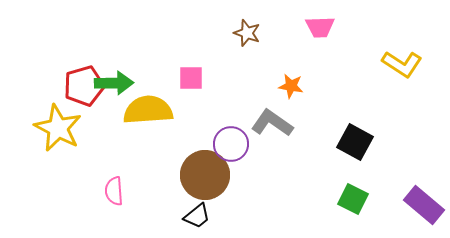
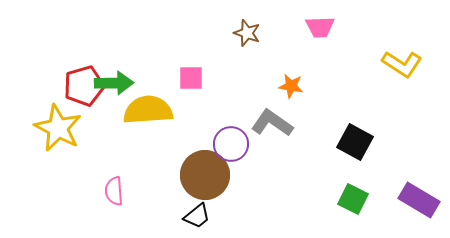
purple rectangle: moved 5 px left, 5 px up; rotated 9 degrees counterclockwise
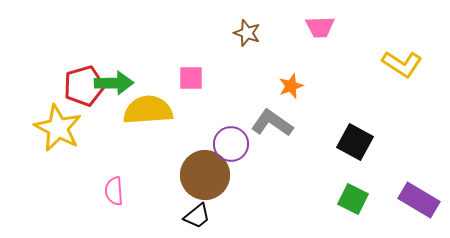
orange star: rotated 30 degrees counterclockwise
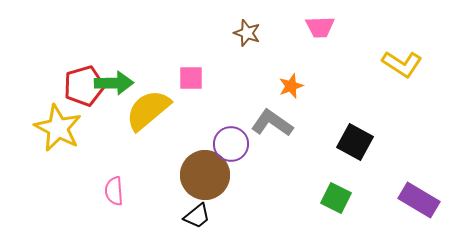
yellow semicircle: rotated 36 degrees counterclockwise
green square: moved 17 px left, 1 px up
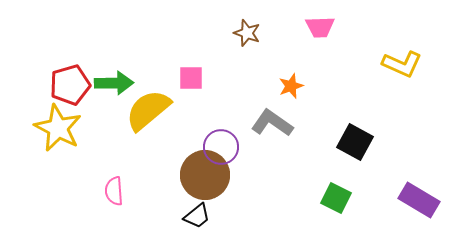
yellow L-shape: rotated 9 degrees counterclockwise
red pentagon: moved 14 px left, 1 px up
purple circle: moved 10 px left, 3 px down
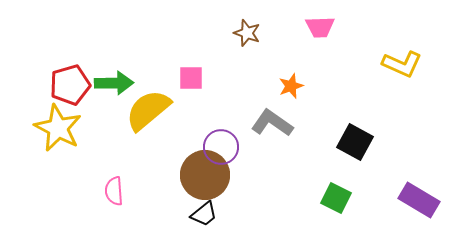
black trapezoid: moved 7 px right, 2 px up
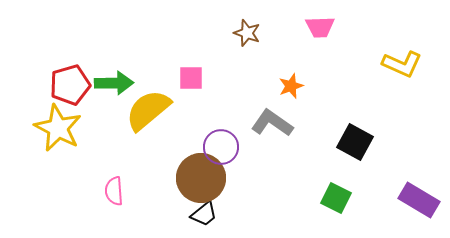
brown circle: moved 4 px left, 3 px down
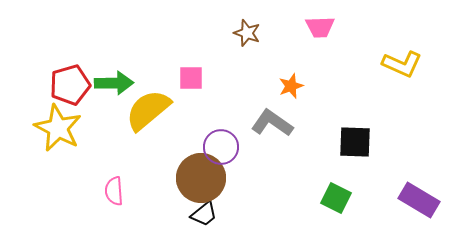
black square: rotated 27 degrees counterclockwise
